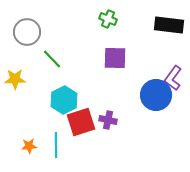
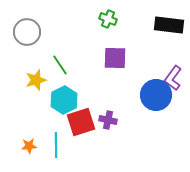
green line: moved 8 px right, 6 px down; rotated 10 degrees clockwise
yellow star: moved 21 px right, 1 px down; rotated 15 degrees counterclockwise
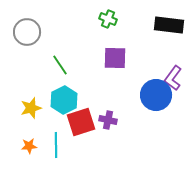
yellow star: moved 5 px left, 28 px down
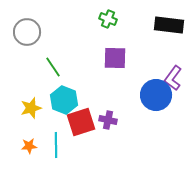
green line: moved 7 px left, 2 px down
cyan hexagon: rotated 12 degrees counterclockwise
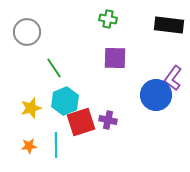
green cross: rotated 12 degrees counterclockwise
green line: moved 1 px right, 1 px down
cyan hexagon: moved 1 px right, 1 px down; rotated 16 degrees clockwise
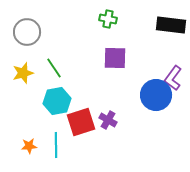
black rectangle: moved 2 px right
cyan hexagon: moved 8 px left; rotated 12 degrees clockwise
yellow star: moved 8 px left, 35 px up
purple cross: rotated 18 degrees clockwise
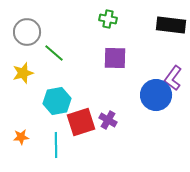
green line: moved 15 px up; rotated 15 degrees counterclockwise
orange star: moved 8 px left, 9 px up
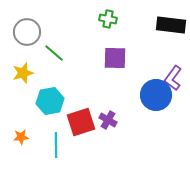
cyan hexagon: moved 7 px left
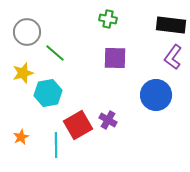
green line: moved 1 px right
purple L-shape: moved 21 px up
cyan hexagon: moved 2 px left, 8 px up
red square: moved 3 px left, 3 px down; rotated 12 degrees counterclockwise
orange star: rotated 21 degrees counterclockwise
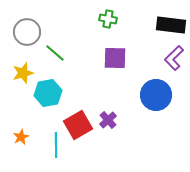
purple L-shape: moved 1 px right, 1 px down; rotated 10 degrees clockwise
purple cross: rotated 18 degrees clockwise
